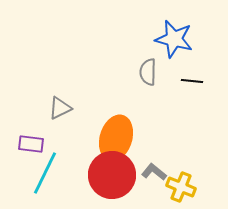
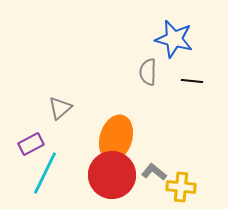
gray triangle: rotated 15 degrees counterclockwise
purple rectangle: rotated 35 degrees counterclockwise
yellow cross: rotated 16 degrees counterclockwise
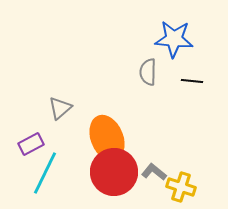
blue star: rotated 9 degrees counterclockwise
orange ellipse: moved 9 px left; rotated 39 degrees counterclockwise
red circle: moved 2 px right, 3 px up
yellow cross: rotated 12 degrees clockwise
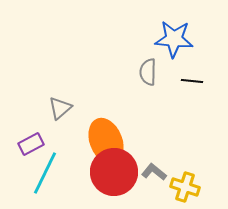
orange ellipse: moved 1 px left, 3 px down
yellow cross: moved 4 px right
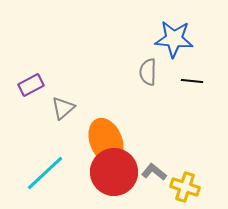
gray triangle: moved 3 px right
purple rectangle: moved 59 px up
cyan line: rotated 21 degrees clockwise
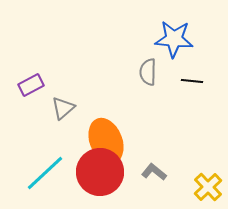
red circle: moved 14 px left
yellow cross: moved 23 px right; rotated 28 degrees clockwise
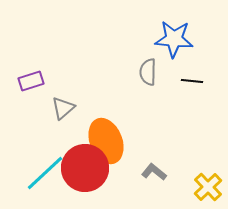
purple rectangle: moved 4 px up; rotated 10 degrees clockwise
red circle: moved 15 px left, 4 px up
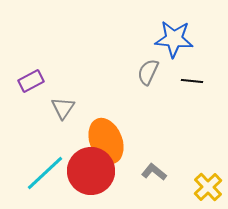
gray semicircle: rotated 24 degrees clockwise
purple rectangle: rotated 10 degrees counterclockwise
gray triangle: rotated 15 degrees counterclockwise
red circle: moved 6 px right, 3 px down
